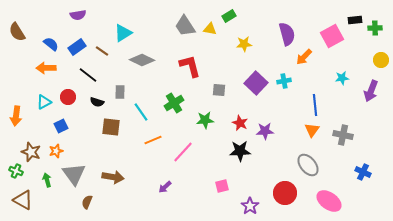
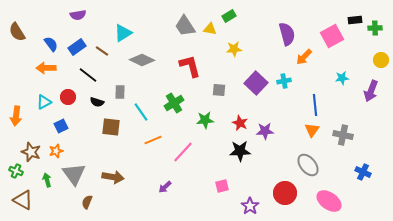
blue semicircle at (51, 44): rotated 14 degrees clockwise
yellow star at (244, 44): moved 10 px left, 5 px down
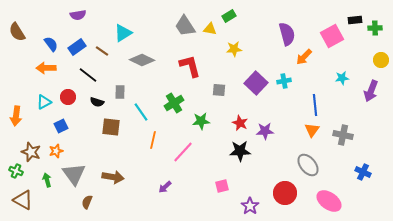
green star at (205, 120): moved 4 px left, 1 px down
orange line at (153, 140): rotated 54 degrees counterclockwise
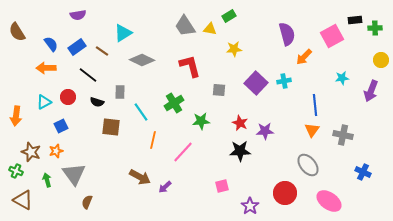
brown arrow at (113, 177): moved 27 px right; rotated 20 degrees clockwise
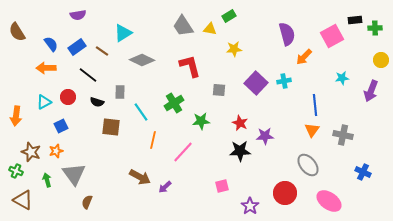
gray trapezoid at (185, 26): moved 2 px left
purple star at (265, 131): moved 5 px down
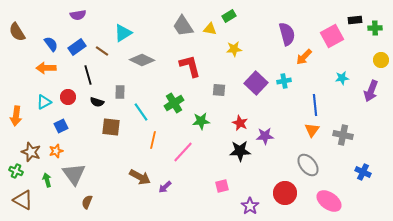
black line at (88, 75): rotated 36 degrees clockwise
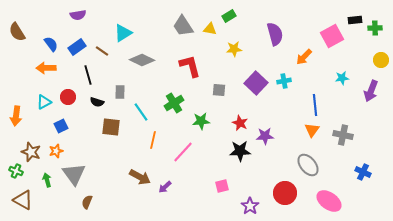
purple semicircle at (287, 34): moved 12 px left
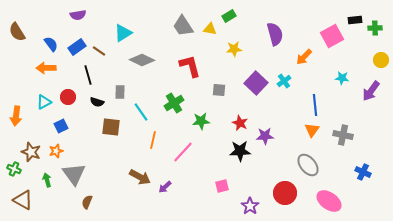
brown line at (102, 51): moved 3 px left
cyan star at (342, 78): rotated 16 degrees clockwise
cyan cross at (284, 81): rotated 24 degrees counterclockwise
purple arrow at (371, 91): rotated 15 degrees clockwise
green cross at (16, 171): moved 2 px left, 2 px up
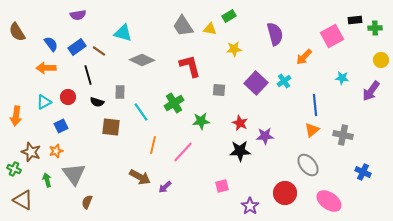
cyan triangle at (123, 33): rotated 48 degrees clockwise
orange triangle at (312, 130): rotated 14 degrees clockwise
orange line at (153, 140): moved 5 px down
